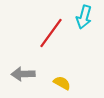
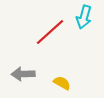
red line: moved 1 px left, 1 px up; rotated 12 degrees clockwise
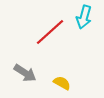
gray arrow: moved 2 px right, 1 px up; rotated 145 degrees counterclockwise
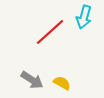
gray arrow: moved 7 px right, 7 px down
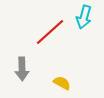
gray arrow: moved 10 px left, 11 px up; rotated 55 degrees clockwise
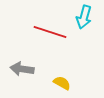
red line: rotated 60 degrees clockwise
gray arrow: rotated 100 degrees clockwise
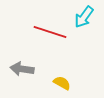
cyan arrow: rotated 20 degrees clockwise
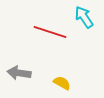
cyan arrow: rotated 110 degrees clockwise
gray arrow: moved 3 px left, 4 px down
